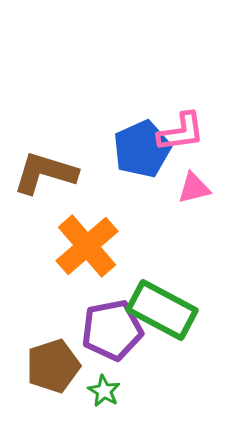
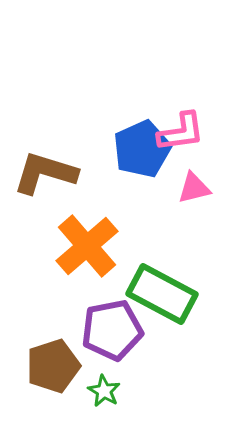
green rectangle: moved 16 px up
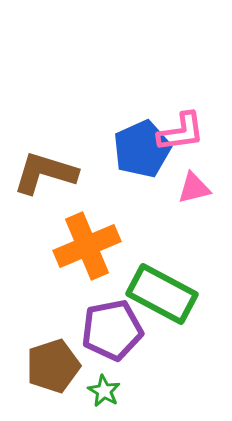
orange cross: rotated 18 degrees clockwise
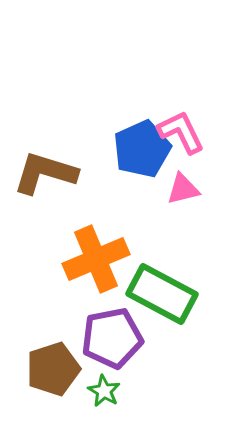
pink L-shape: rotated 108 degrees counterclockwise
pink triangle: moved 11 px left, 1 px down
orange cross: moved 9 px right, 13 px down
purple pentagon: moved 8 px down
brown pentagon: moved 3 px down
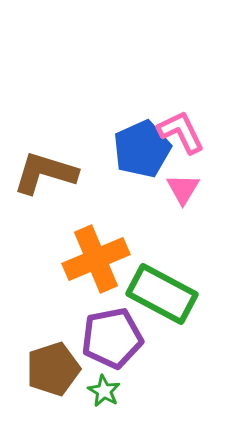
pink triangle: rotated 45 degrees counterclockwise
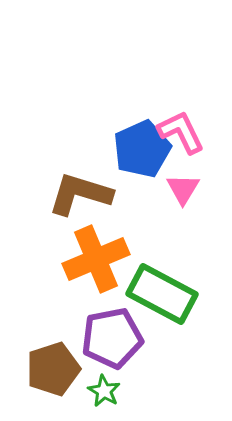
brown L-shape: moved 35 px right, 21 px down
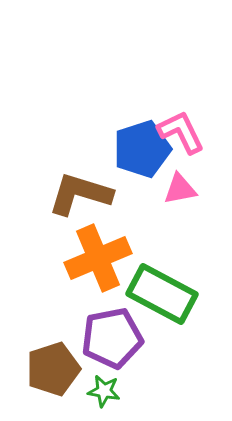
blue pentagon: rotated 6 degrees clockwise
pink triangle: moved 3 px left; rotated 48 degrees clockwise
orange cross: moved 2 px right, 1 px up
green star: rotated 20 degrees counterclockwise
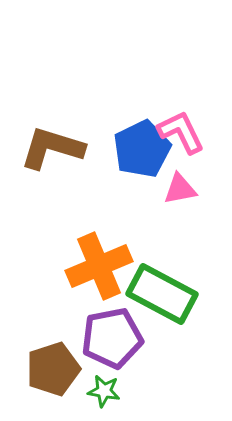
blue pentagon: rotated 8 degrees counterclockwise
brown L-shape: moved 28 px left, 46 px up
orange cross: moved 1 px right, 8 px down
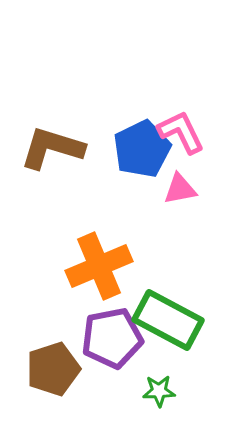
green rectangle: moved 6 px right, 26 px down
green star: moved 55 px right; rotated 12 degrees counterclockwise
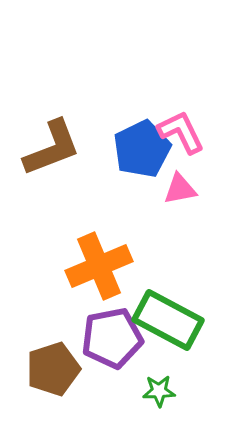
brown L-shape: rotated 142 degrees clockwise
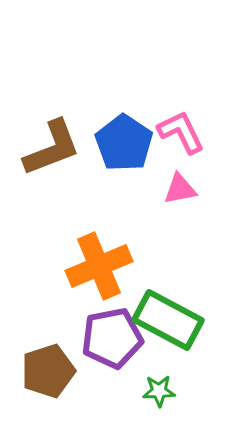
blue pentagon: moved 18 px left, 6 px up; rotated 12 degrees counterclockwise
brown pentagon: moved 5 px left, 2 px down
